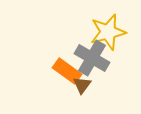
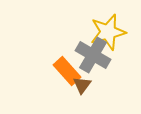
gray cross: moved 1 px right, 3 px up
orange rectangle: rotated 12 degrees clockwise
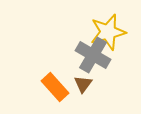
orange rectangle: moved 12 px left, 16 px down
brown triangle: moved 1 px right, 1 px up
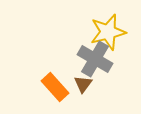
gray cross: moved 2 px right, 4 px down
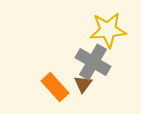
yellow star: moved 2 px up; rotated 9 degrees clockwise
gray cross: moved 2 px left, 3 px down
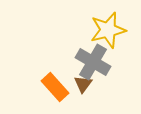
yellow star: rotated 9 degrees counterclockwise
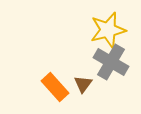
gray cross: moved 18 px right
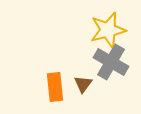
orange rectangle: rotated 36 degrees clockwise
